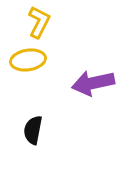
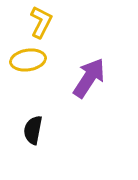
yellow L-shape: moved 2 px right
purple arrow: moved 4 px left, 5 px up; rotated 135 degrees clockwise
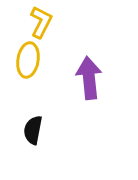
yellow ellipse: rotated 72 degrees counterclockwise
purple arrow: rotated 39 degrees counterclockwise
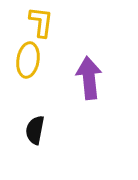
yellow L-shape: rotated 20 degrees counterclockwise
black semicircle: moved 2 px right
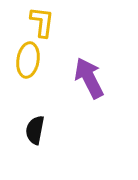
yellow L-shape: moved 1 px right
purple arrow: rotated 21 degrees counterclockwise
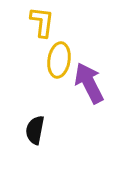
yellow ellipse: moved 31 px right
purple arrow: moved 5 px down
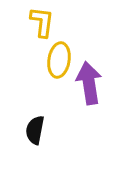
purple arrow: rotated 18 degrees clockwise
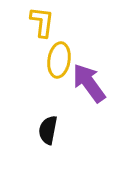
purple arrow: rotated 27 degrees counterclockwise
black semicircle: moved 13 px right
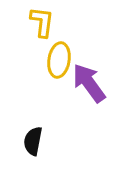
black semicircle: moved 15 px left, 11 px down
